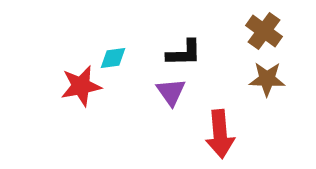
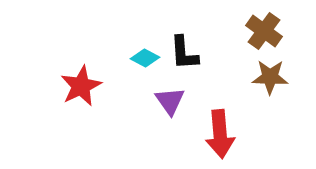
black L-shape: rotated 87 degrees clockwise
cyan diamond: moved 32 px right; rotated 36 degrees clockwise
brown star: moved 3 px right, 2 px up
red star: rotated 15 degrees counterclockwise
purple triangle: moved 1 px left, 9 px down
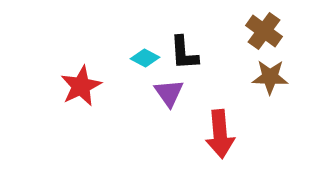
purple triangle: moved 1 px left, 8 px up
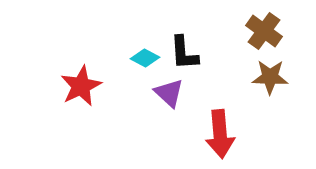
purple triangle: rotated 12 degrees counterclockwise
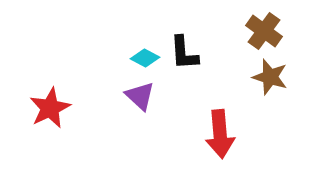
brown star: rotated 15 degrees clockwise
red star: moved 31 px left, 22 px down
purple triangle: moved 29 px left, 3 px down
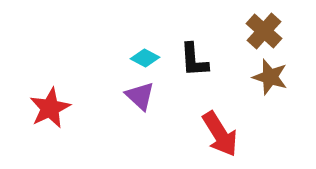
brown cross: rotated 6 degrees clockwise
black L-shape: moved 10 px right, 7 px down
red arrow: rotated 27 degrees counterclockwise
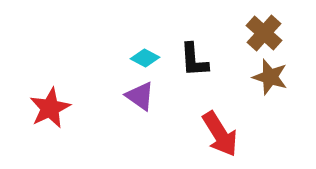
brown cross: moved 2 px down
purple triangle: rotated 8 degrees counterclockwise
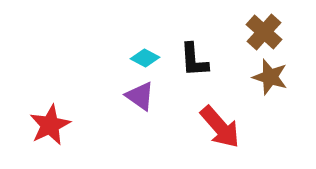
brown cross: moved 1 px up
red star: moved 17 px down
red arrow: moved 7 px up; rotated 9 degrees counterclockwise
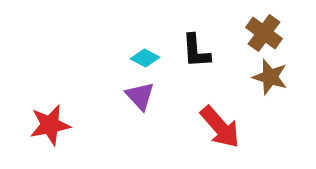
brown cross: moved 1 px down; rotated 6 degrees counterclockwise
black L-shape: moved 2 px right, 9 px up
purple triangle: rotated 12 degrees clockwise
red star: rotated 15 degrees clockwise
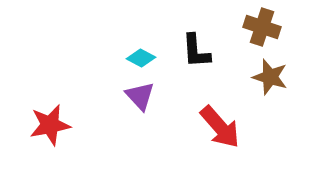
brown cross: moved 2 px left, 6 px up; rotated 18 degrees counterclockwise
cyan diamond: moved 4 px left
